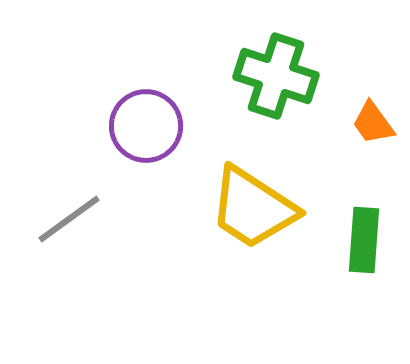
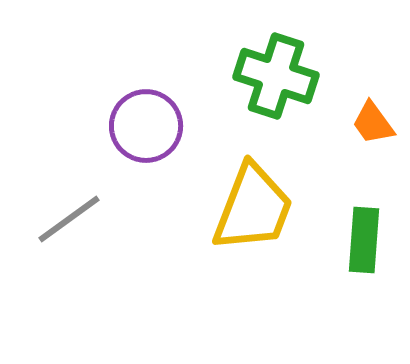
yellow trapezoid: rotated 102 degrees counterclockwise
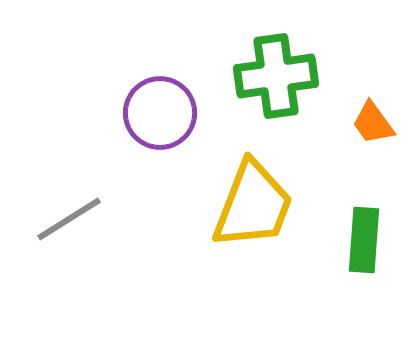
green cross: rotated 26 degrees counterclockwise
purple circle: moved 14 px right, 13 px up
yellow trapezoid: moved 3 px up
gray line: rotated 4 degrees clockwise
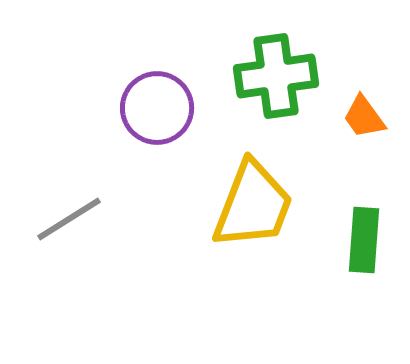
purple circle: moved 3 px left, 5 px up
orange trapezoid: moved 9 px left, 6 px up
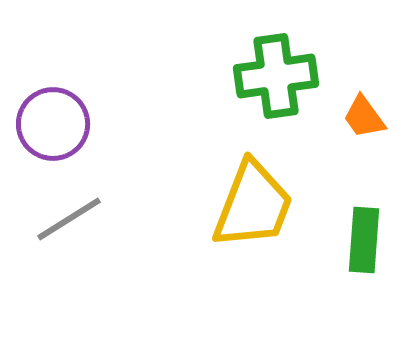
purple circle: moved 104 px left, 16 px down
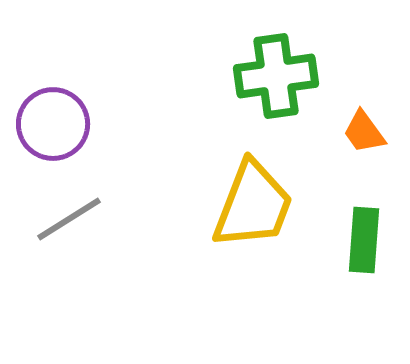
orange trapezoid: moved 15 px down
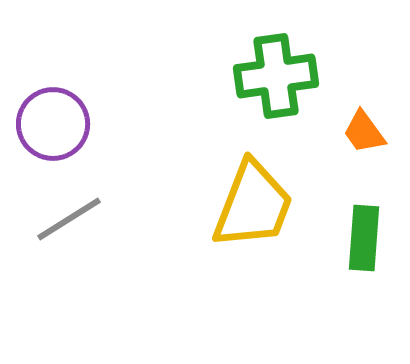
green rectangle: moved 2 px up
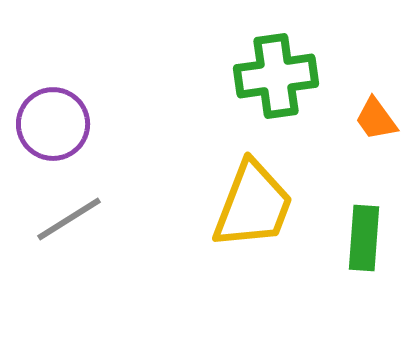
orange trapezoid: moved 12 px right, 13 px up
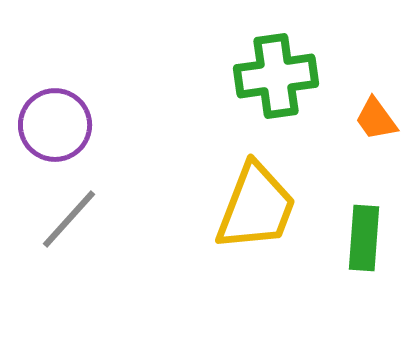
purple circle: moved 2 px right, 1 px down
yellow trapezoid: moved 3 px right, 2 px down
gray line: rotated 16 degrees counterclockwise
